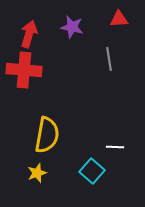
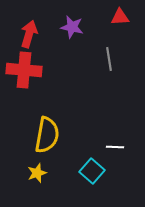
red triangle: moved 1 px right, 2 px up
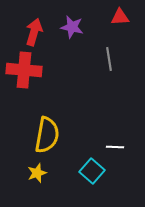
red arrow: moved 5 px right, 2 px up
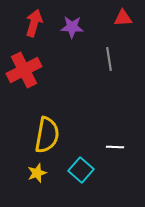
red triangle: moved 3 px right, 1 px down
purple star: rotated 10 degrees counterclockwise
red arrow: moved 9 px up
red cross: rotated 32 degrees counterclockwise
cyan square: moved 11 px left, 1 px up
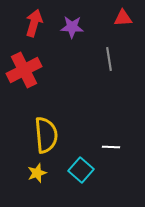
yellow semicircle: moved 1 px left; rotated 15 degrees counterclockwise
white line: moved 4 px left
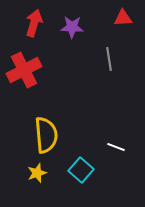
white line: moved 5 px right; rotated 18 degrees clockwise
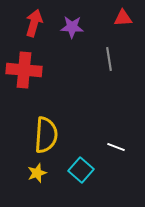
red cross: rotated 32 degrees clockwise
yellow semicircle: rotated 9 degrees clockwise
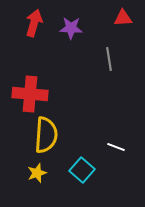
purple star: moved 1 px left, 1 px down
red cross: moved 6 px right, 24 px down
cyan square: moved 1 px right
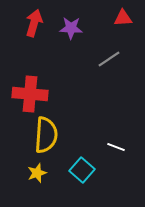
gray line: rotated 65 degrees clockwise
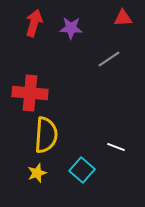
red cross: moved 1 px up
